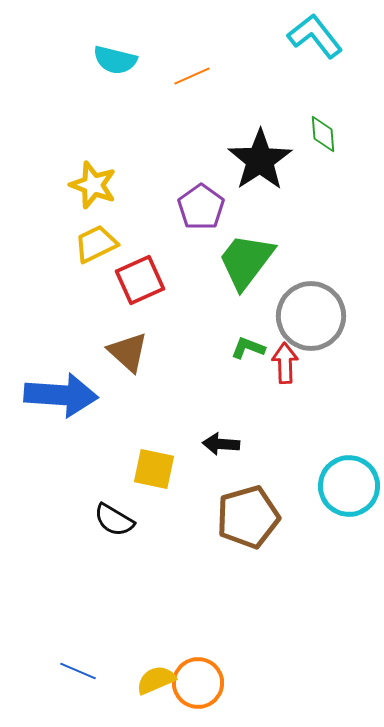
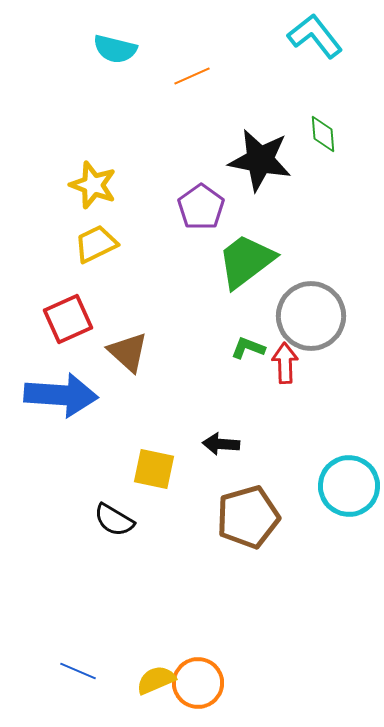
cyan semicircle: moved 11 px up
black star: rotated 28 degrees counterclockwise
green trapezoid: rotated 16 degrees clockwise
red square: moved 72 px left, 39 px down
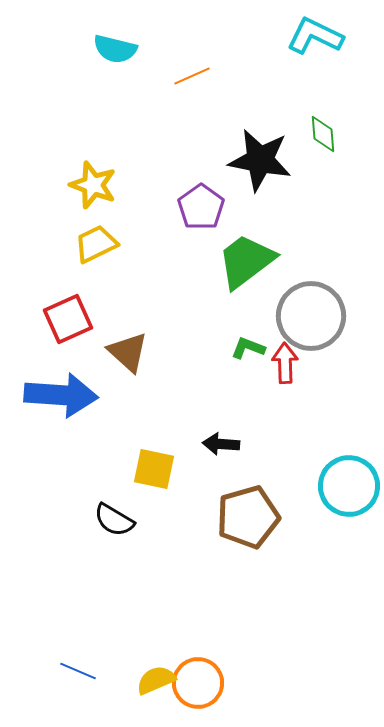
cyan L-shape: rotated 26 degrees counterclockwise
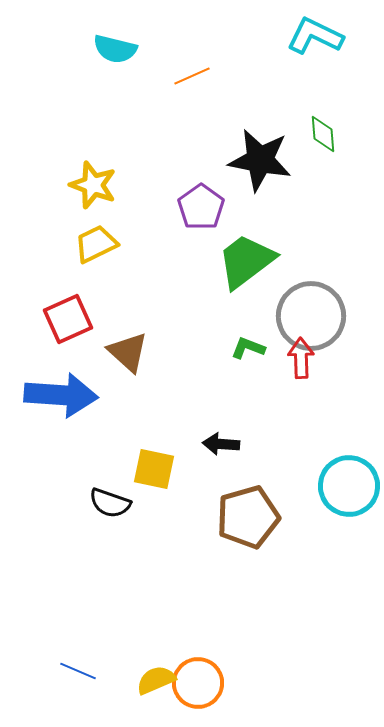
red arrow: moved 16 px right, 5 px up
black semicircle: moved 4 px left, 17 px up; rotated 12 degrees counterclockwise
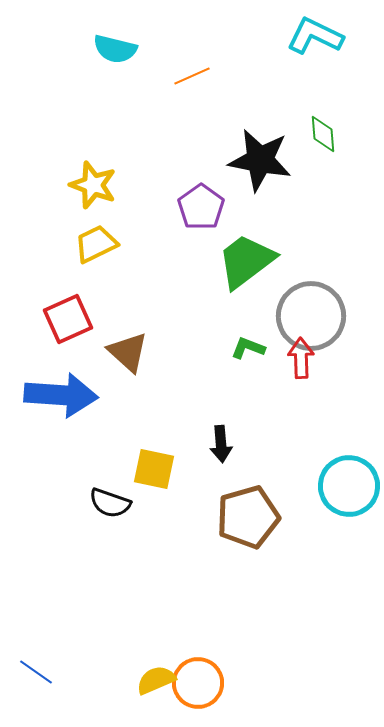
black arrow: rotated 99 degrees counterclockwise
blue line: moved 42 px left, 1 px down; rotated 12 degrees clockwise
